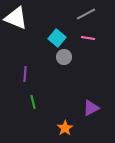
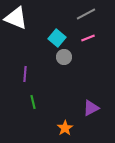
pink line: rotated 32 degrees counterclockwise
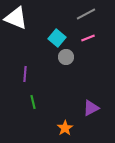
gray circle: moved 2 px right
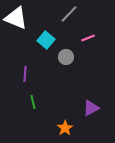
gray line: moved 17 px left; rotated 18 degrees counterclockwise
cyan square: moved 11 px left, 2 px down
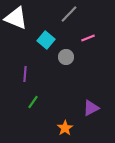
green line: rotated 48 degrees clockwise
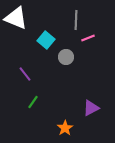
gray line: moved 7 px right, 6 px down; rotated 42 degrees counterclockwise
purple line: rotated 42 degrees counterclockwise
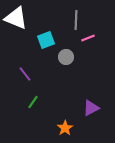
cyan square: rotated 30 degrees clockwise
